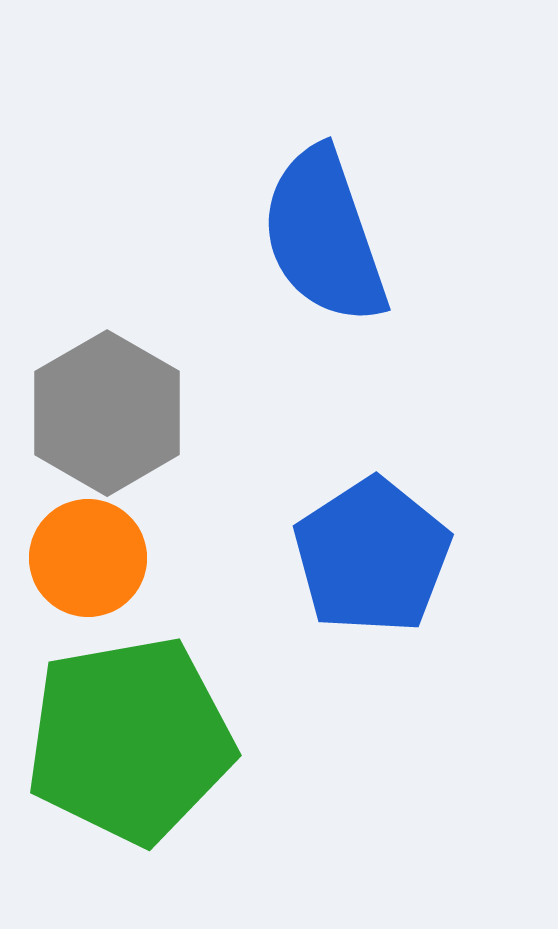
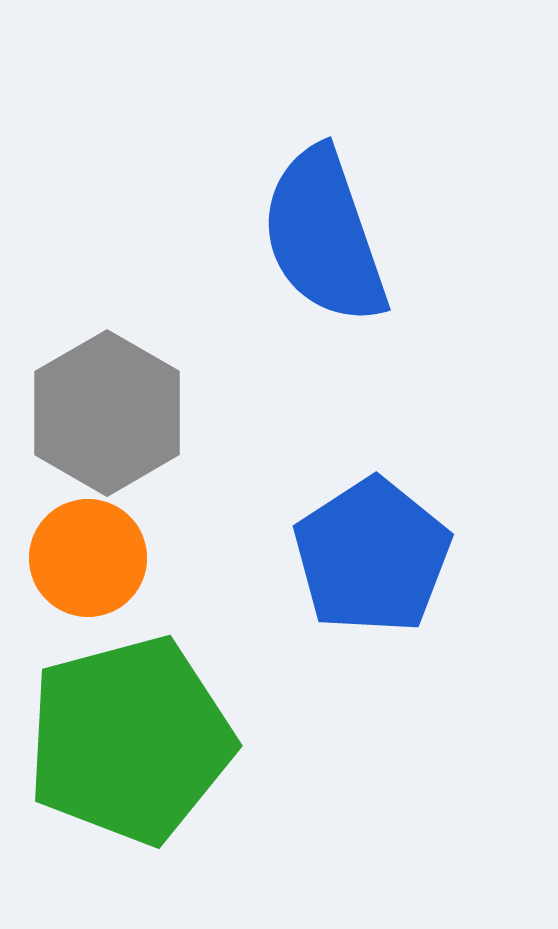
green pentagon: rotated 5 degrees counterclockwise
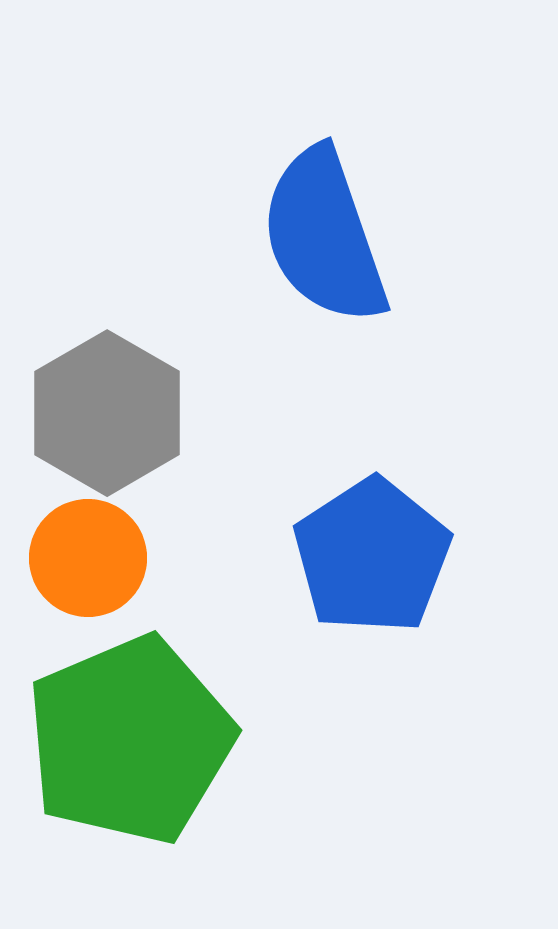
green pentagon: rotated 8 degrees counterclockwise
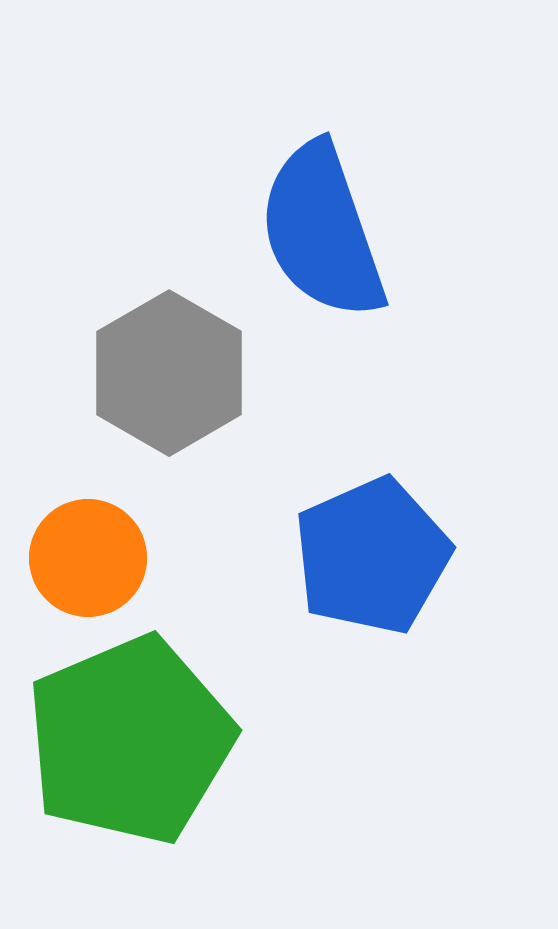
blue semicircle: moved 2 px left, 5 px up
gray hexagon: moved 62 px right, 40 px up
blue pentagon: rotated 9 degrees clockwise
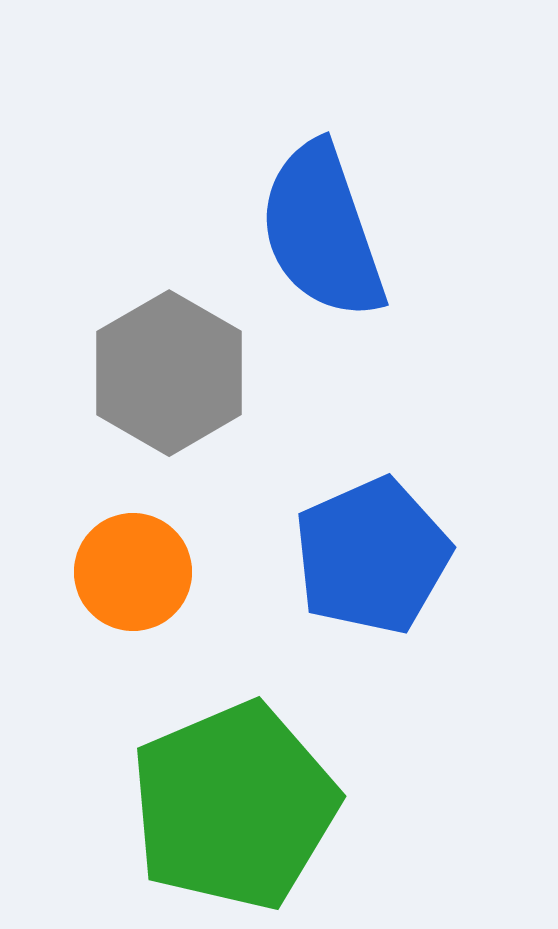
orange circle: moved 45 px right, 14 px down
green pentagon: moved 104 px right, 66 px down
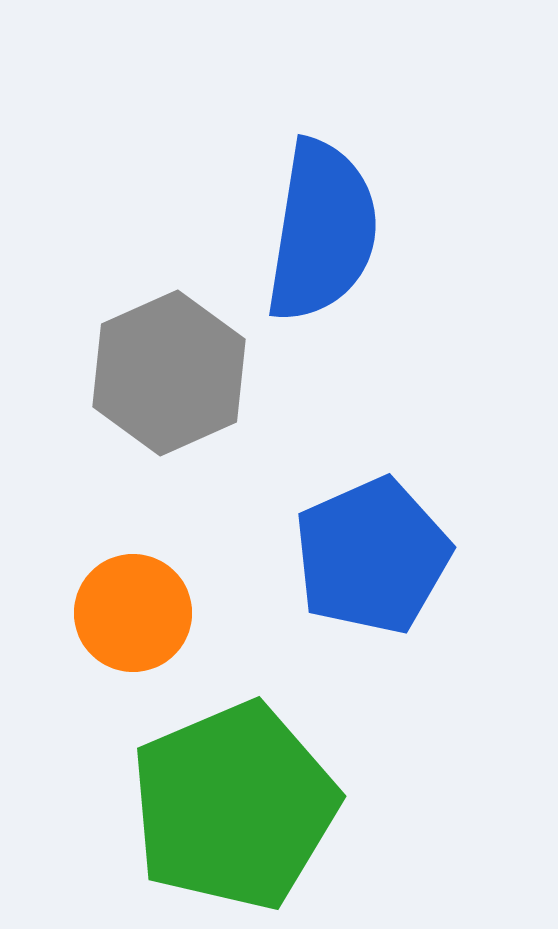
blue semicircle: rotated 152 degrees counterclockwise
gray hexagon: rotated 6 degrees clockwise
orange circle: moved 41 px down
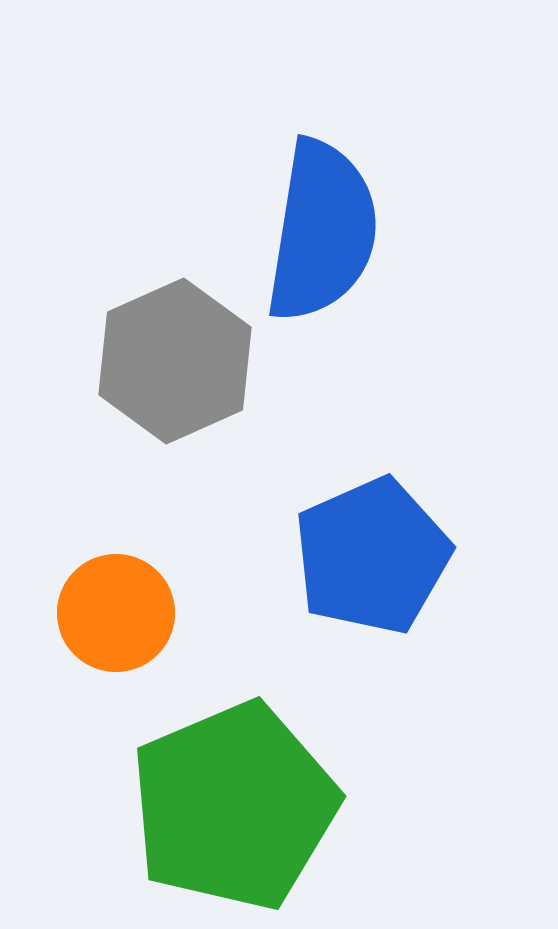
gray hexagon: moved 6 px right, 12 px up
orange circle: moved 17 px left
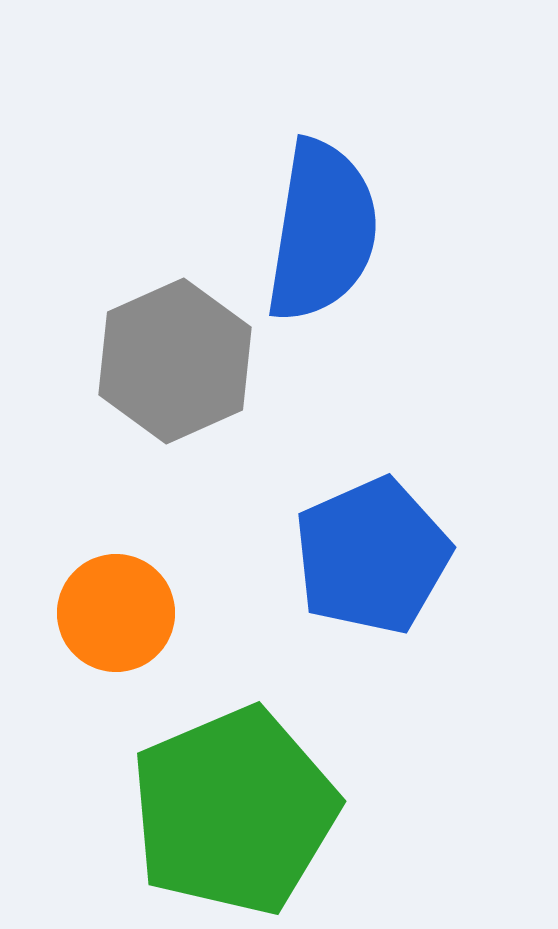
green pentagon: moved 5 px down
